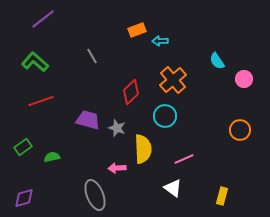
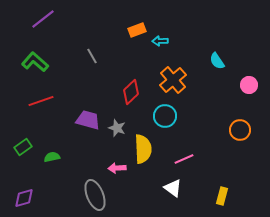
pink circle: moved 5 px right, 6 px down
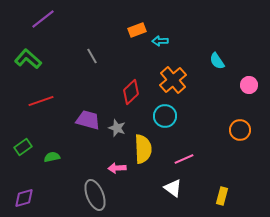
green L-shape: moved 7 px left, 3 px up
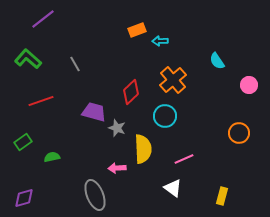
gray line: moved 17 px left, 8 px down
purple trapezoid: moved 6 px right, 8 px up
orange circle: moved 1 px left, 3 px down
green rectangle: moved 5 px up
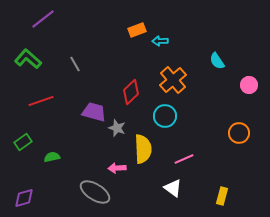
gray ellipse: moved 3 px up; rotated 36 degrees counterclockwise
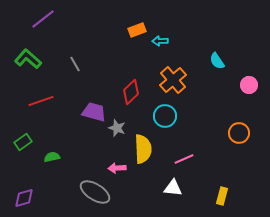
white triangle: rotated 30 degrees counterclockwise
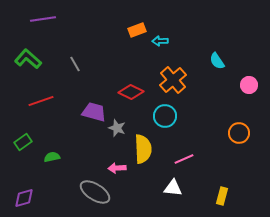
purple line: rotated 30 degrees clockwise
red diamond: rotated 70 degrees clockwise
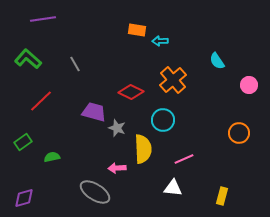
orange rectangle: rotated 30 degrees clockwise
red line: rotated 25 degrees counterclockwise
cyan circle: moved 2 px left, 4 px down
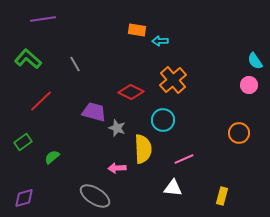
cyan semicircle: moved 38 px right
green semicircle: rotated 28 degrees counterclockwise
gray ellipse: moved 4 px down
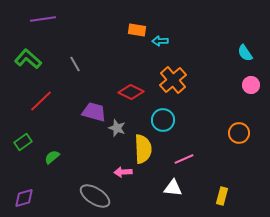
cyan semicircle: moved 10 px left, 8 px up
pink circle: moved 2 px right
pink arrow: moved 6 px right, 4 px down
